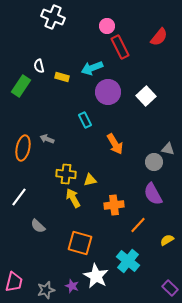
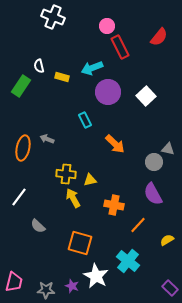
orange arrow: rotated 15 degrees counterclockwise
orange cross: rotated 18 degrees clockwise
gray star: rotated 18 degrees clockwise
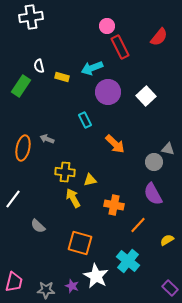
white cross: moved 22 px left; rotated 30 degrees counterclockwise
yellow cross: moved 1 px left, 2 px up
white line: moved 6 px left, 2 px down
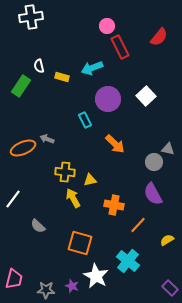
purple circle: moved 7 px down
orange ellipse: rotated 55 degrees clockwise
pink trapezoid: moved 3 px up
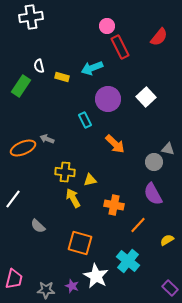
white square: moved 1 px down
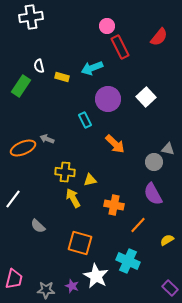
cyan cross: rotated 15 degrees counterclockwise
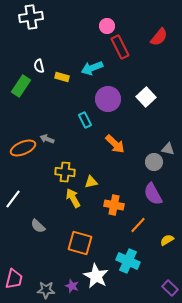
yellow triangle: moved 1 px right, 2 px down
